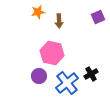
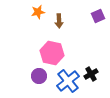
purple square: moved 1 px up
blue cross: moved 1 px right, 2 px up
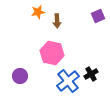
brown arrow: moved 2 px left
purple circle: moved 19 px left
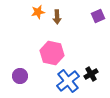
brown arrow: moved 4 px up
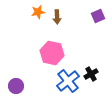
purple circle: moved 4 px left, 10 px down
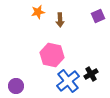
brown arrow: moved 3 px right, 3 px down
pink hexagon: moved 2 px down
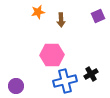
brown arrow: moved 1 px right
pink hexagon: rotated 15 degrees counterclockwise
blue cross: moved 3 px left; rotated 25 degrees clockwise
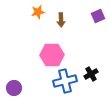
purple circle: moved 2 px left, 2 px down
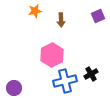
orange star: moved 3 px left, 1 px up
pink hexagon: rotated 25 degrees counterclockwise
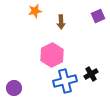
brown arrow: moved 2 px down
